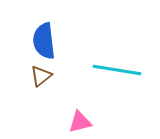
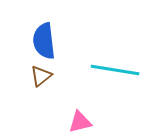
cyan line: moved 2 px left
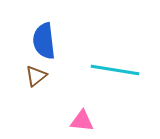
brown triangle: moved 5 px left
pink triangle: moved 2 px right, 1 px up; rotated 20 degrees clockwise
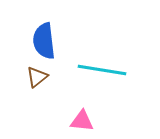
cyan line: moved 13 px left
brown triangle: moved 1 px right, 1 px down
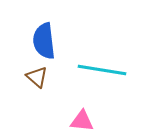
brown triangle: rotated 40 degrees counterclockwise
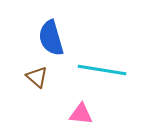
blue semicircle: moved 7 px right, 3 px up; rotated 9 degrees counterclockwise
pink triangle: moved 1 px left, 7 px up
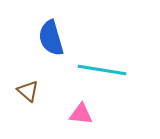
brown triangle: moved 9 px left, 14 px down
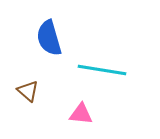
blue semicircle: moved 2 px left
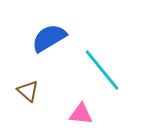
blue semicircle: rotated 75 degrees clockwise
cyan line: rotated 42 degrees clockwise
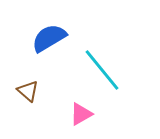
pink triangle: rotated 35 degrees counterclockwise
